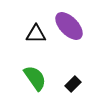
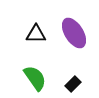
purple ellipse: moved 5 px right, 7 px down; rotated 12 degrees clockwise
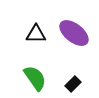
purple ellipse: rotated 20 degrees counterclockwise
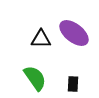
black triangle: moved 5 px right, 5 px down
black rectangle: rotated 42 degrees counterclockwise
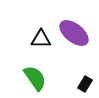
black rectangle: moved 12 px right; rotated 28 degrees clockwise
